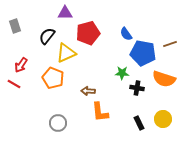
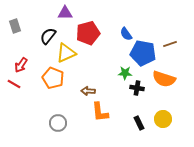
black semicircle: moved 1 px right
green star: moved 3 px right
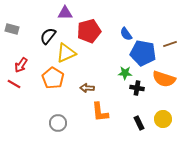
gray rectangle: moved 3 px left, 3 px down; rotated 56 degrees counterclockwise
red pentagon: moved 1 px right, 2 px up
orange pentagon: rotated 10 degrees clockwise
brown arrow: moved 1 px left, 3 px up
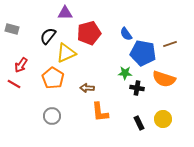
red pentagon: moved 2 px down
gray circle: moved 6 px left, 7 px up
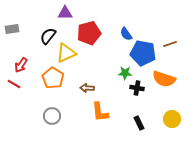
gray rectangle: rotated 24 degrees counterclockwise
yellow circle: moved 9 px right
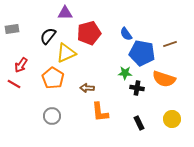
blue pentagon: moved 1 px left
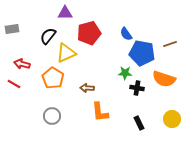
red arrow: moved 1 px right, 1 px up; rotated 70 degrees clockwise
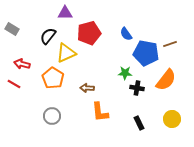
gray rectangle: rotated 40 degrees clockwise
blue pentagon: moved 4 px right
orange semicircle: moved 2 px right, 1 px down; rotated 70 degrees counterclockwise
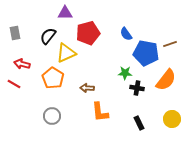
gray rectangle: moved 3 px right, 4 px down; rotated 48 degrees clockwise
red pentagon: moved 1 px left
